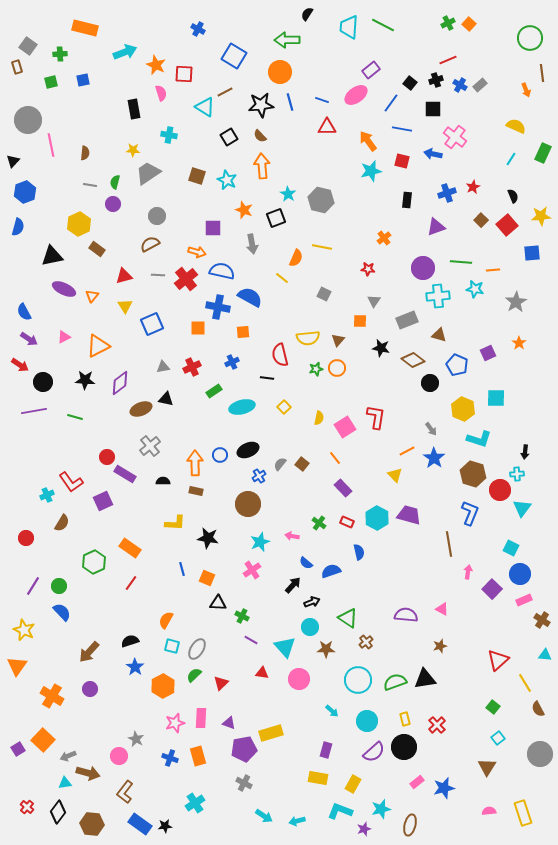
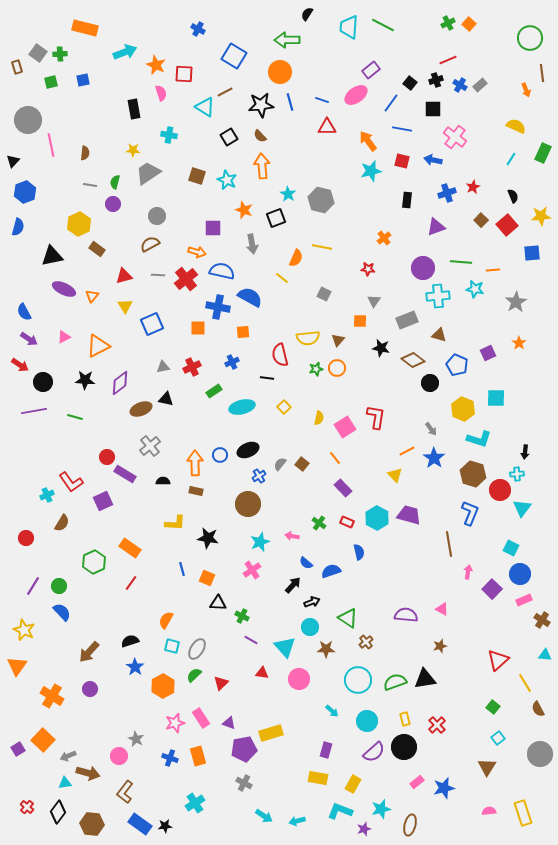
gray square at (28, 46): moved 10 px right, 7 px down
blue arrow at (433, 154): moved 6 px down
pink rectangle at (201, 718): rotated 36 degrees counterclockwise
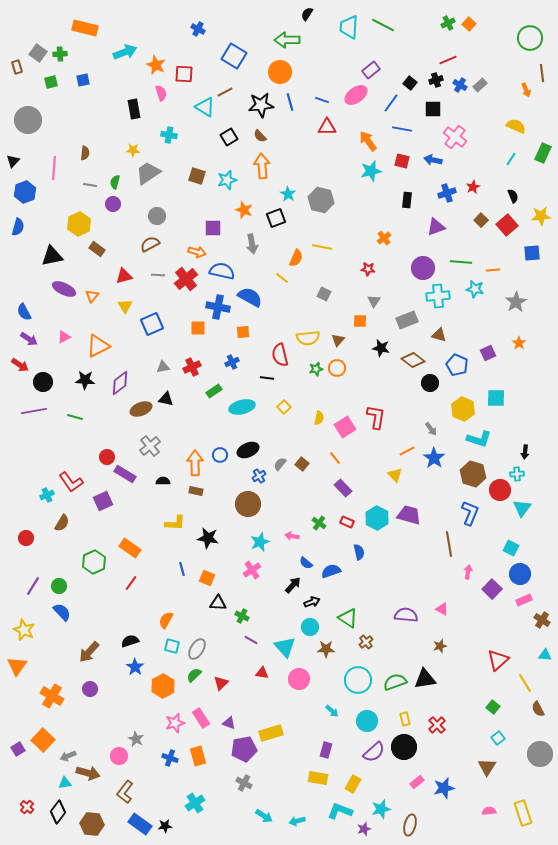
pink line at (51, 145): moved 3 px right, 23 px down; rotated 15 degrees clockwise
cyan star at (227, 180): rotated 30 degrees clockwise
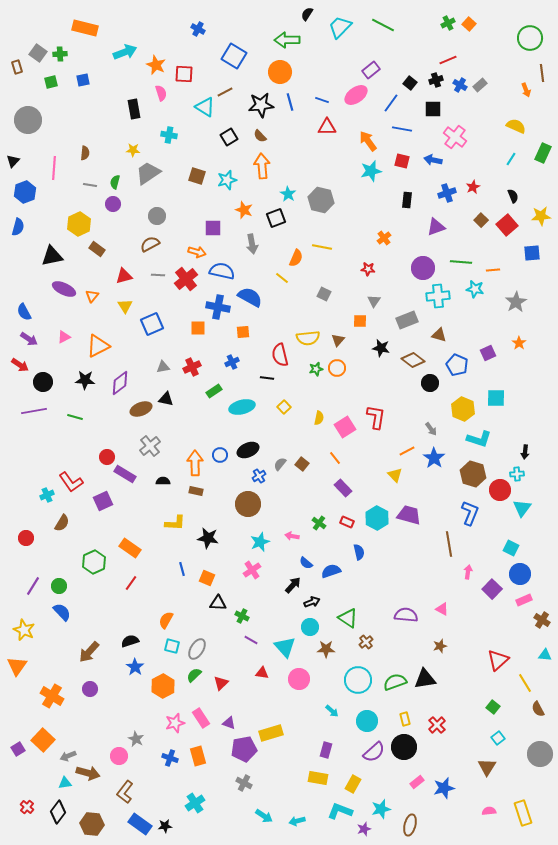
cyan trapezoid at (349, 27): moved 9 px left; rotated 40 degrees clockwise
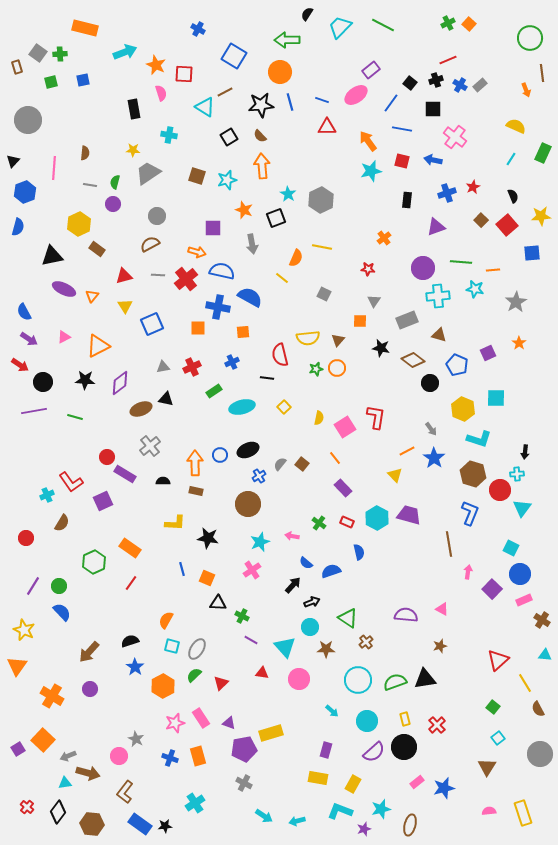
gray hexagon at (321, 200): rotated 20 degrees clockwise
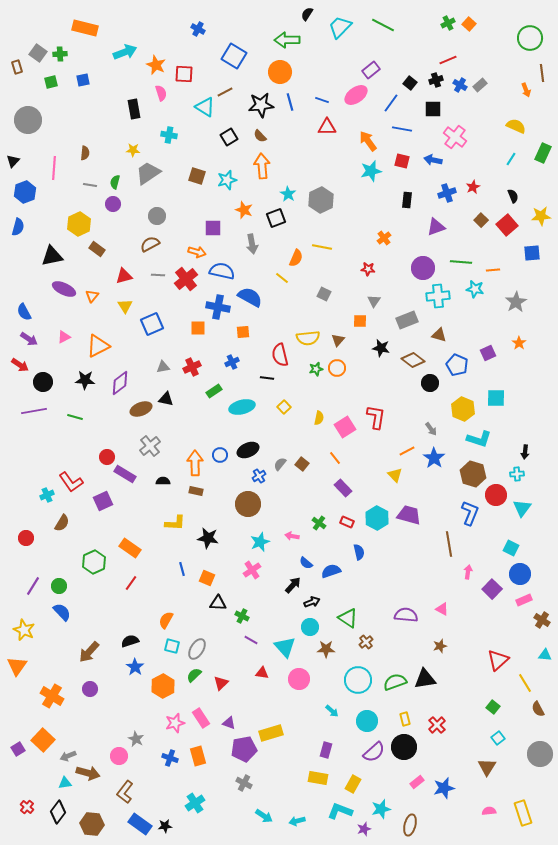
red circle at (500, 490): moved 4 px left, 5 px down
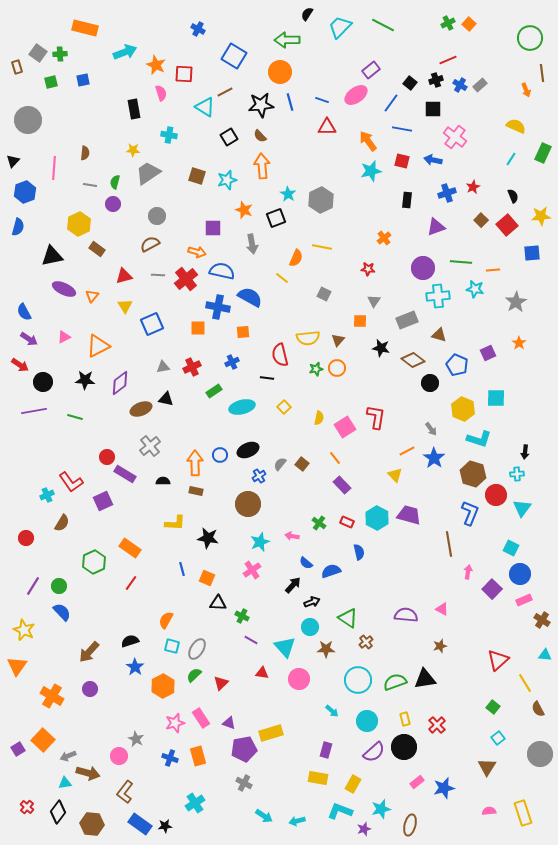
purple rectangle at (343, 488): moved 1 px left, 3 px up
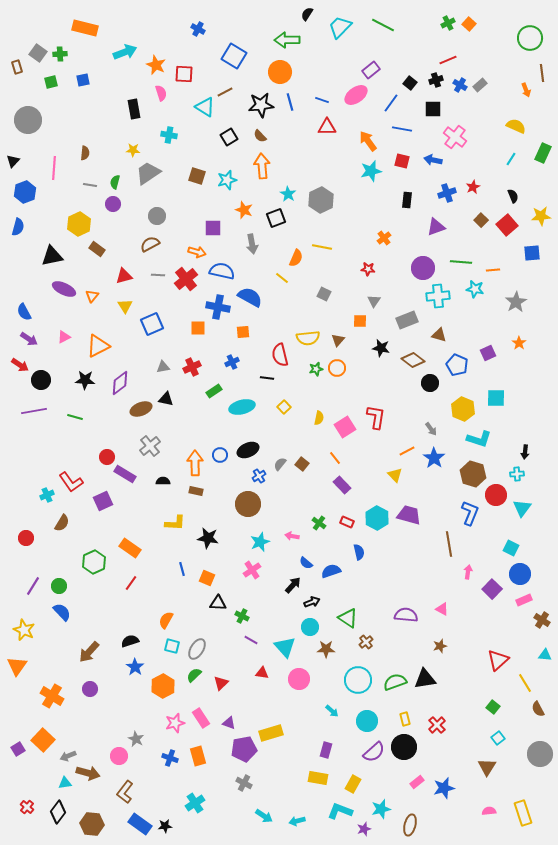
black circle at (43, 382): moved 2 px left, 2 px up
